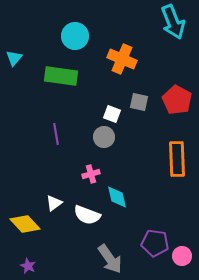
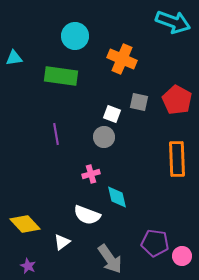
cyan arrow: rotated 48 degrees counterclockwise
cyan triangle: rotated 42 degrees clockwise
white triangle: moved 8 px right, 39 px down
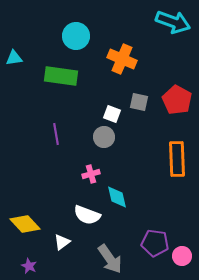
cyan circle: moved 1 px right
purple star: moved 1 px right
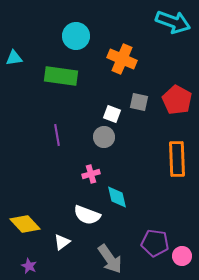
purple line: moved 1 px right, 1 px down
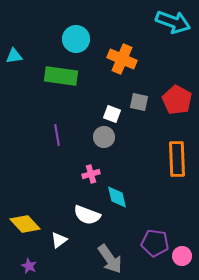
cyan circle: moved 3 px down
cyan triangle: moved 2 px up
white triangle: moved 3 px left, 2 px up
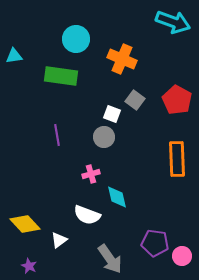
gray square: moved 4 px left, 2 px up; rotated 24 degrees clockwise
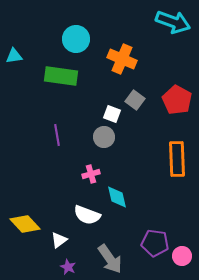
purple star: moved 39 px right, 1 px down
